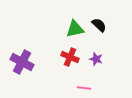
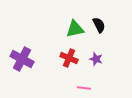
black semicircle: rotated 21 degrees clockwise
red cross: moved 1 px left, 1 px down
purple cross: moved 3 px up
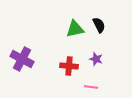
red cross: moved 8 px down; rotated 18 degrees counterclockwise
pink line: moved 7 px right, 1 px up
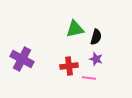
black semicircle: moved 3 px left, 12 px down; rotated 42 degrees clockwise
red cross: rotated 12 degrees counterclockwise
pink line: moved 2 px left, 9 px up
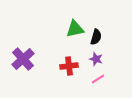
purple cross: moved 1 px right; rotated 20 degrees clockwise
pink line: moved 9 px right, 1 px down; rotated 40 degrees counterclockwise
